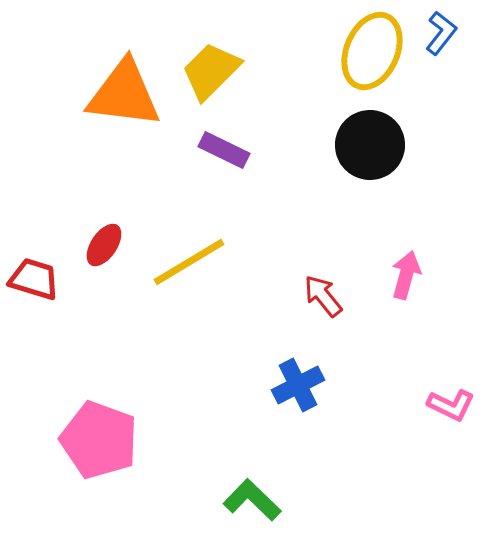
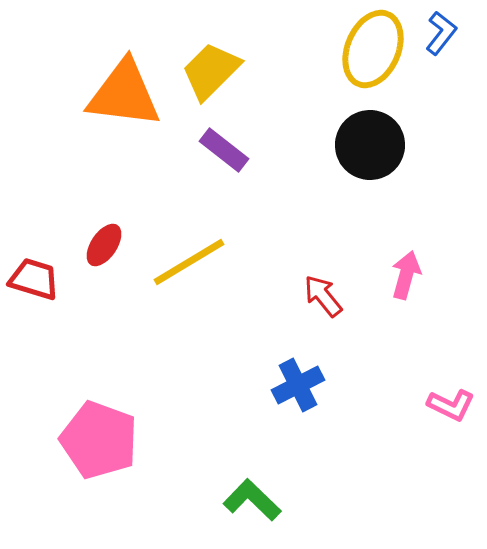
yellow ellipse: moved 1 px right, 2 px up
purple rectangle: rotated 12 degrees clockwise
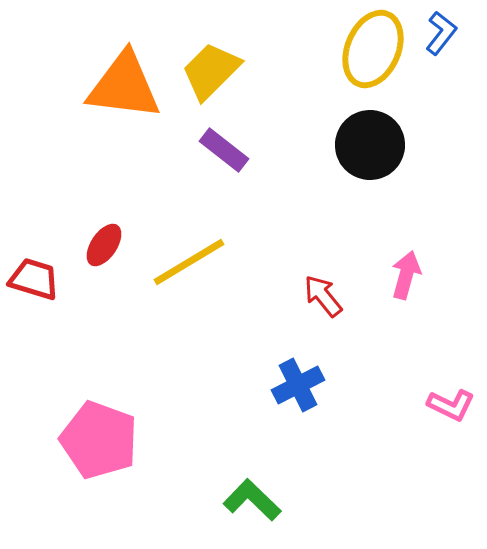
orange triangle: moved 8 px up
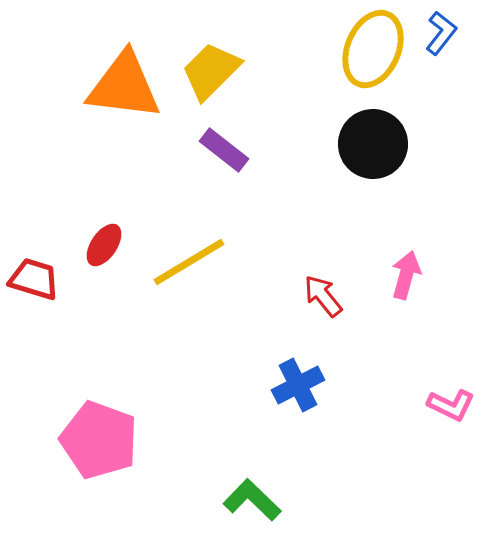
black circle: moved 3 px right, 1 px up
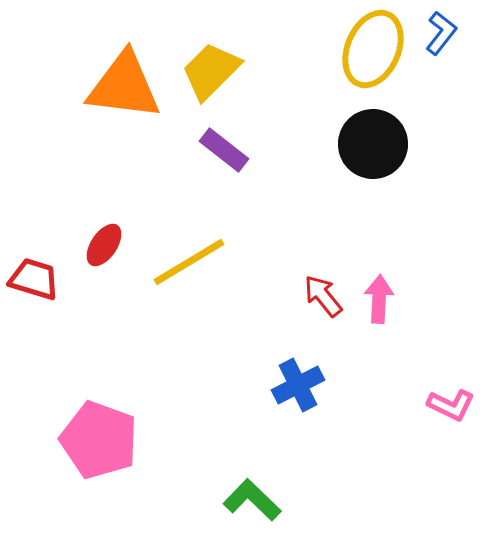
pink arrow: moved 27 px left, 24 px down; rotated 12 degrees counterclockwise
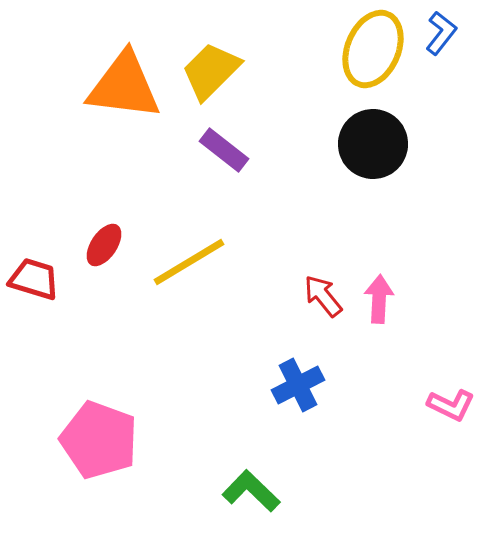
green L-shape: moved 1 px left, 9 px up
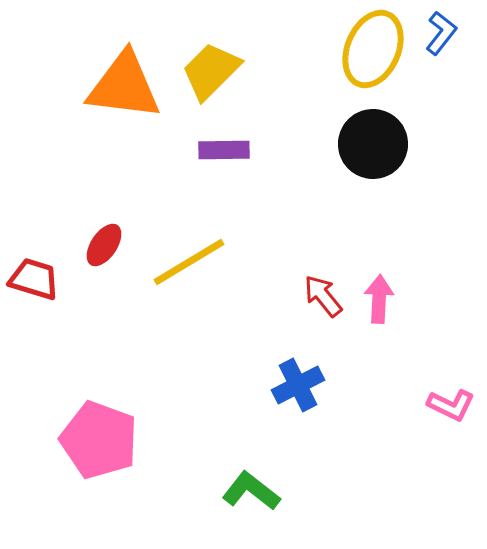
purple rectangle: rotated 39 degrees counterclockwise
green L-shape: rotated 6 degrees counterclockwise
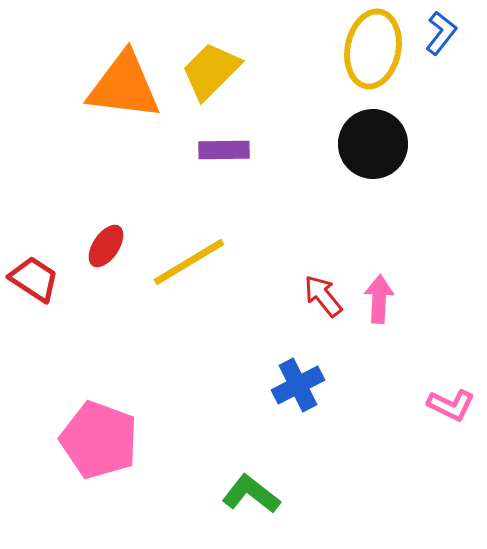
yellow ellipse: rotated 12 degrees counterclockwise
red ellipse: moved 2 px right, 1 px down
red trapezoid: rotated 16 degrees clockwise
green L-shape: moved 3 px down
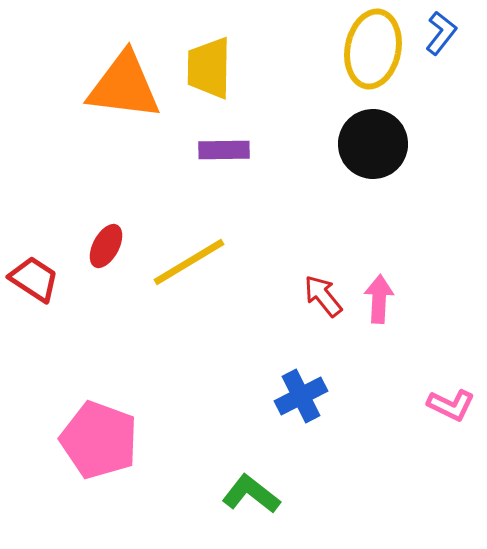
yellow trapezoid: moved 2 px left, 3 px up; rotated 44 degrees counterclockwise
red ellipse: rotated 6 degrees counterclockwise
blue cross: moved 3 px right, 11 px down
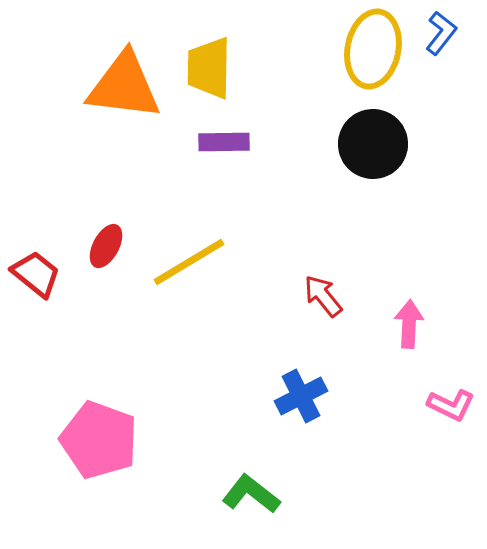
purple rectangle: moved 8 px up
red trapezoid: moved 2 px right, 5 px up; rotated 6 degrees clockwise
pink arrow: moved 30 px right, 25 px down
